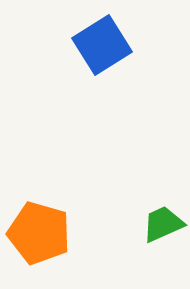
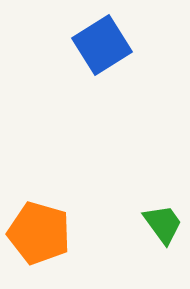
green trapezoid: rotated 78 degrees clockwise
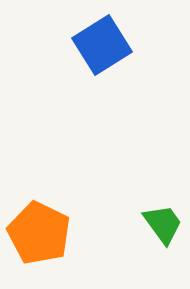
orange pentagon: rotated 10 degrees clockwise
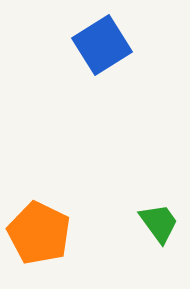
green trapezoid: moved 4 px left, 1 px up
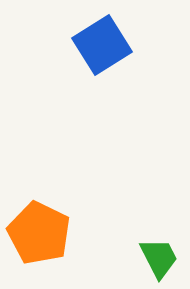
green trapezoid: moved 35 px down; rotated 9 degrees clockwise
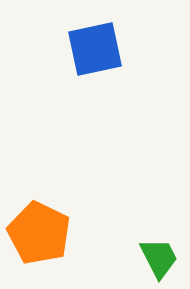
blue square: moved 7 px left, 4 px down; rotated 20 degrees clockwise
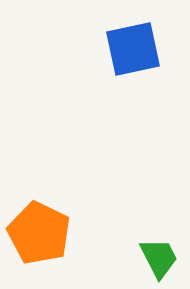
blue square: moved 38 px right
